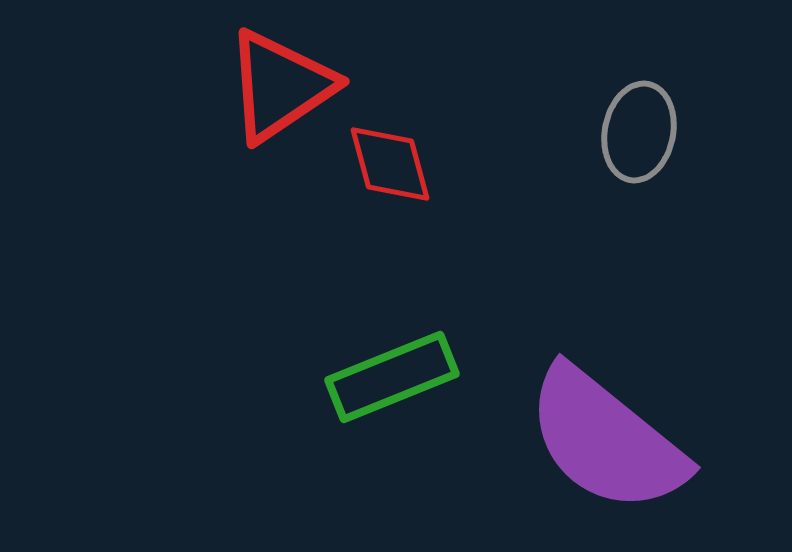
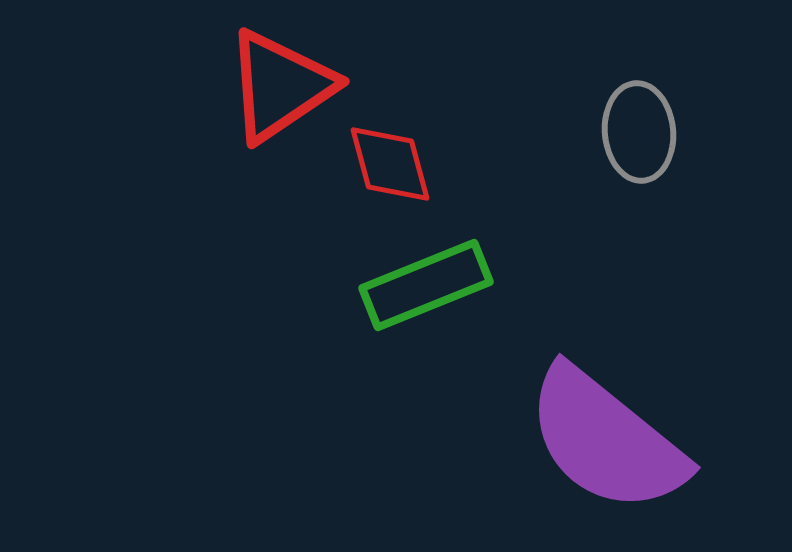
gray ellipse: rotated 16 degrees counterclockwise
green rectangle: moved 34 px right, 92 px up
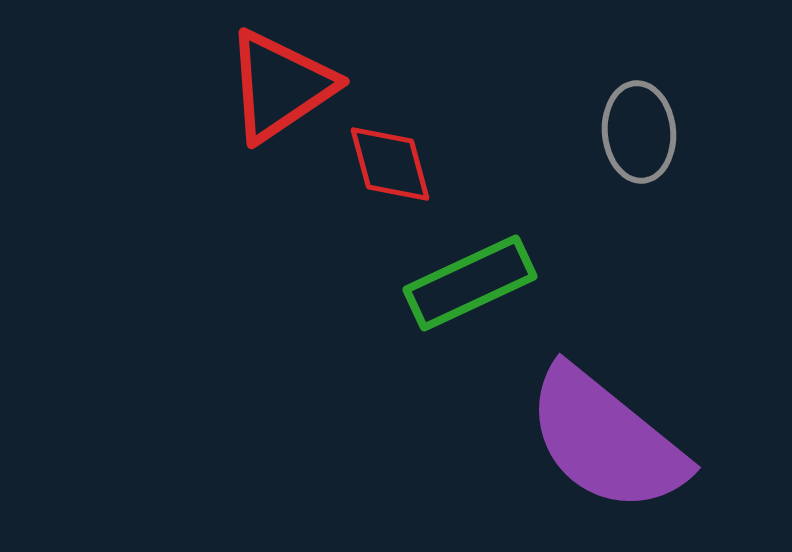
green rectangle: moved 44 px right, 2 px up; rotated 3 degrees counterclockwise
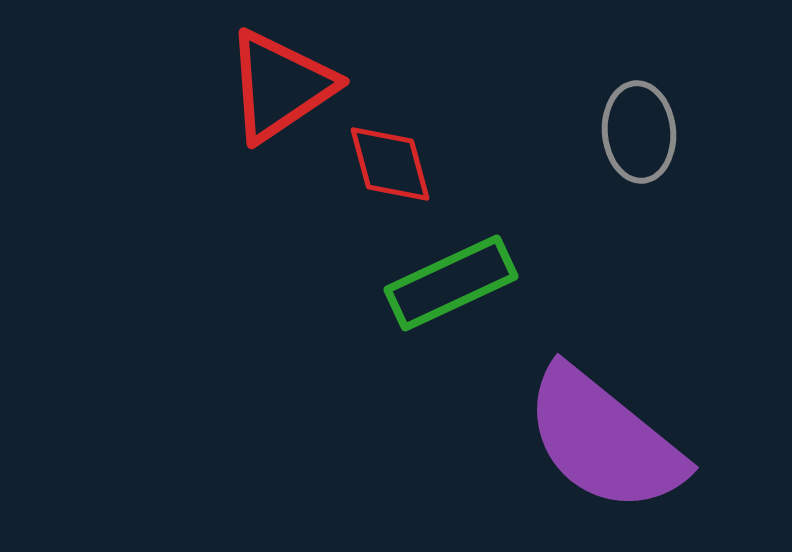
green rectangle: moved 19 px left
purple semicircle: moved 2 px left
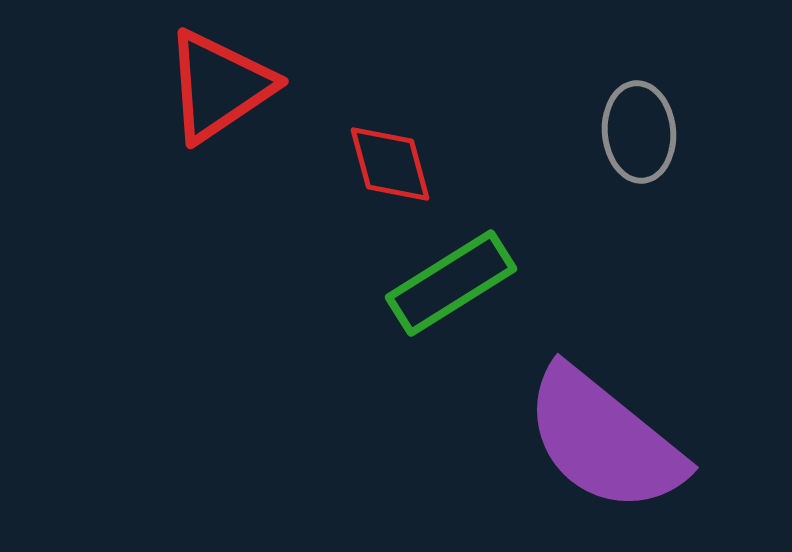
red triangle: moved 61 px left
green rectangle: rotated 7 degrees counterclockwise
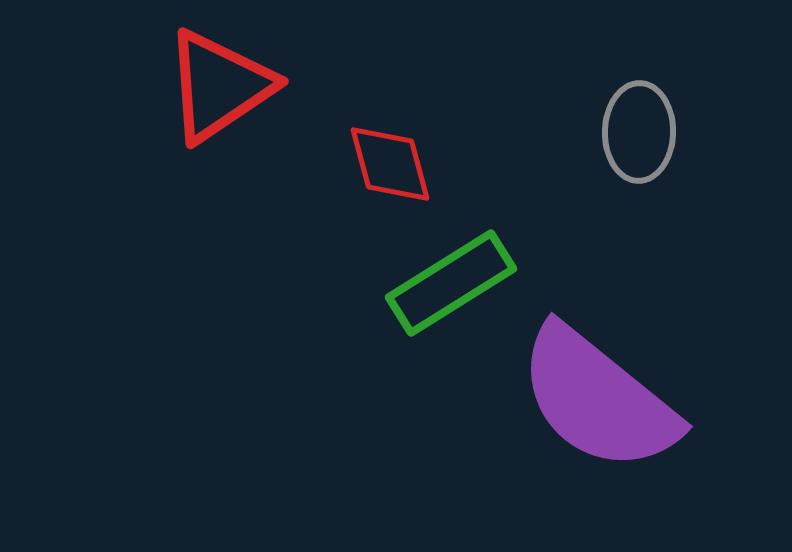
gray ellipse: rotated 6 degrees clockwise
purple semicircle: moved 6 px left, 41 px up
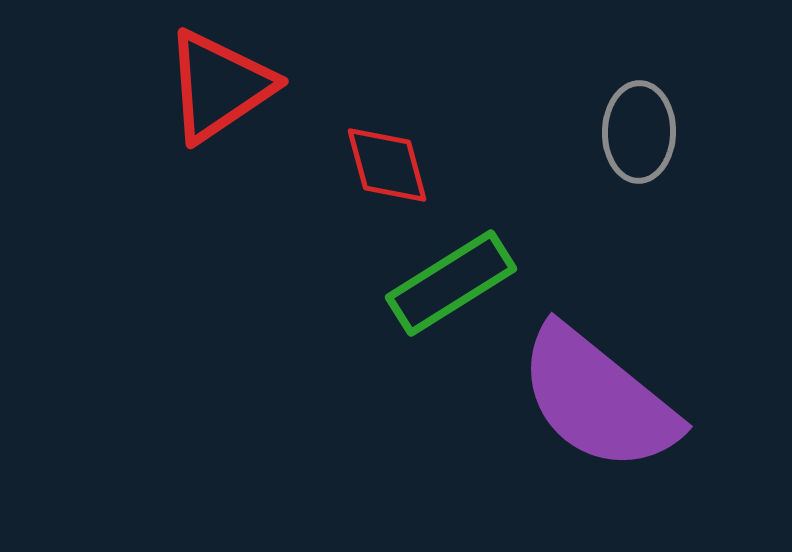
red diamond: moved 3 px left, 1 px down
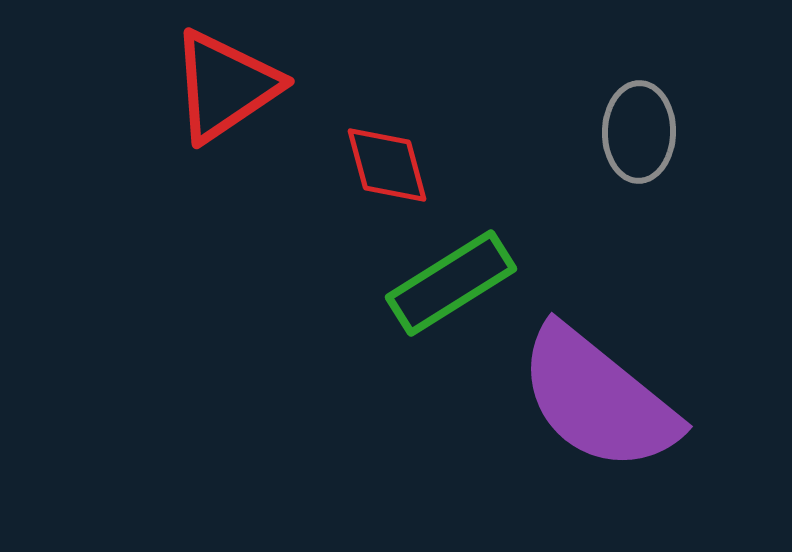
red triangle: moved 6 px right
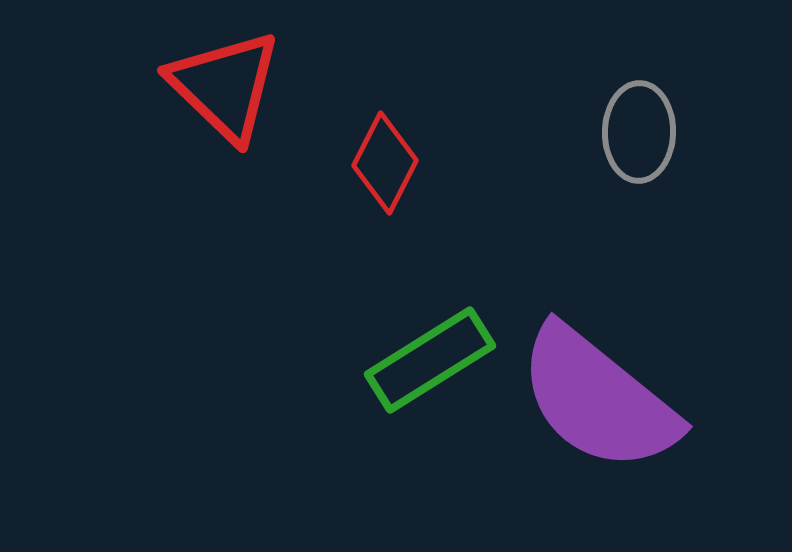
red triangle: rotated 42 degrees counterclockwise
red diamond: moved 2 px left, 2 px up; rotated 42 degrees clockwise
green rectangle: moved 21 px left, 77 px down
